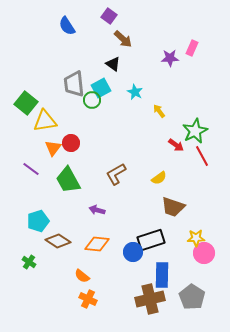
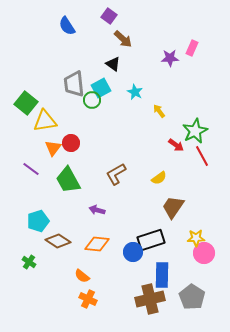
brown trapezoid: rotated 105 degrees clockwise
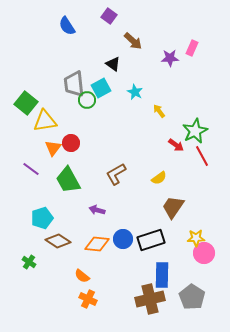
brown arrow: moved 10 px right, 2 px down
green circle: moved 5 px left
cyan pentagon: moved 4 px right, 3 px up
blue circle: moved 10 px left, 13 px up
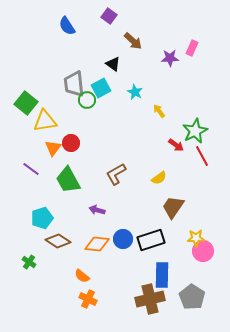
pink circle: moved 1 px left, 2 px up
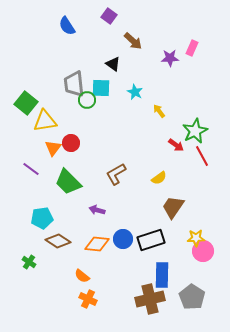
cyan square: rotated 30 degrees clockwise
green trapezoid: moved 2 px down; rotated 16 degrees counterclockwise
cyan pentagon: rotated 10 degrees clockwise
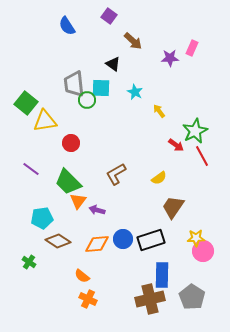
orange triangle: moved 25 px right, 53 px down
orange diamond: rotated 10 degrees counterclockwise
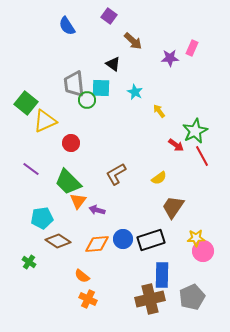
yellow triangle: rotated 15 degrees counterclockwise
gray pentagon: rotated 15 degrees clockwise
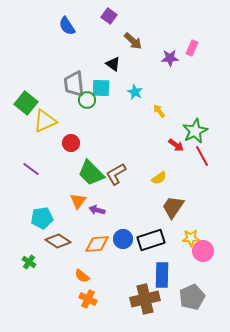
green trapezoid: moved 23 px right, 9 px up
yellow star: moved 5 px left
brown cross: moved 5 px left
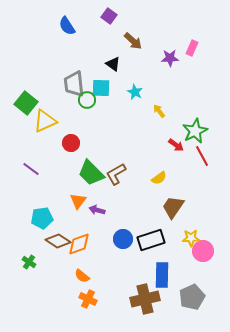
orange diamond: moved 18 px left; rotated 15 degrees counterclockwise
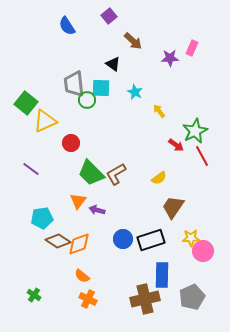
purple square: rotated 14 degrees clockwise
green cross: moved 5 px right, 33 px down
